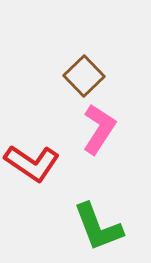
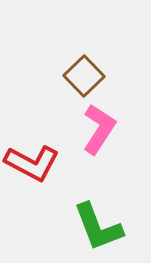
red L-shape: rotated 6 degrees counterclockwise
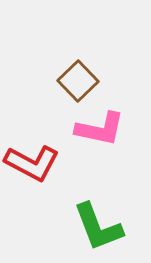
brown square: moved 6 px left, 5 px down
pink L-shape: moved 1 px right; rotated 69 degrees clockwise
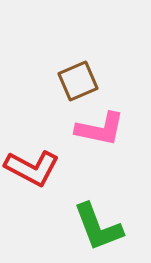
brown square: rotated 21 degrees clockwise
red L-shape: moved 5 px down
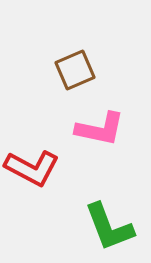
brown square: moved 3 px left, 11 px up
green L-shape: moved 11 px right
